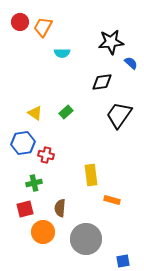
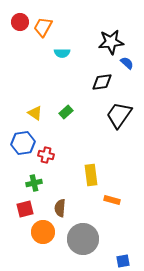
blue semicircle: moved 4 px left
gray circle: moved 3 px left
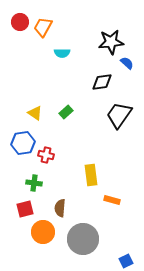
green cross: rotated 21 degrees clockwise
blue square: moved 3 px right; rotated 16 degrees counterclockwise
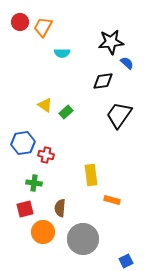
black diamond: moved 1 px right, 1 px up
yellow triangle: moved 10 px right, 8 px up
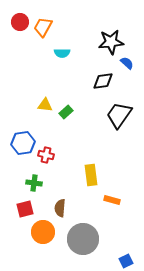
yellow triangle: rotated 28 degrees counterclockwise
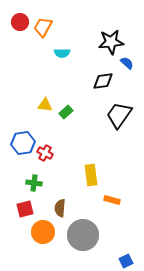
red cross: moved 1 px left, 2 px up; rotated 14 degrees clockwise
gray circle: moved 4 px up
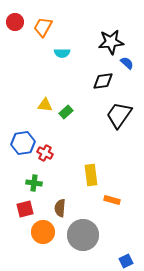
red circle: moved 5 px left
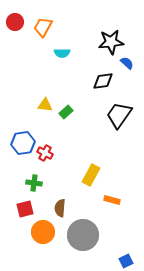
yellow rectangle: rotated 35 degrees clockwise
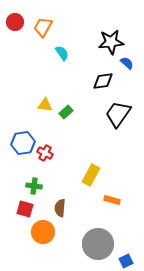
cyan semicircle: rotated 126 degrees counterclockwise
black trapezoid: moved 1 px left, 1 px up
green cross: moved 3 px down
red square: rotated 30 degrees clockwise
gray circle: moved 15 px right, 9 px down
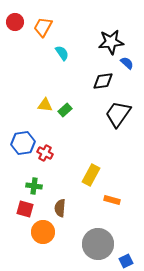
green rectangle: moved 1 px left, 2 px up
